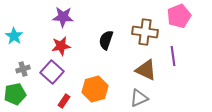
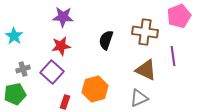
red rectangle: moved 1 px right, 1 px down; rotated 16 degrees counterclockwise
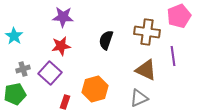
brown cross: moved 2 px right
purple square: moved 2 px left, 1 px down
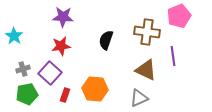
orange hexagon: rotated 20 degrees clockwise
green pentagon: moved 12 px right
red rectangle: moved 7 px up
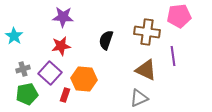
pink pentagon: rotated 15 degrees clockwise
orange hexagon: moved 11 px left, 10 px up
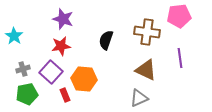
purple star: moved 2 px down; rotated 15 degrees clockwise
purple line: moved 7 px right, 2 px down
purple square: moved 1 px right, 1 px up
red rectangle: rotated 40 degrees counterclockwise
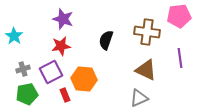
purple square: rotated 20 degrees clockwise
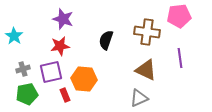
red star: moved 1 px left
purple square: rotated 15 degrees clockwise
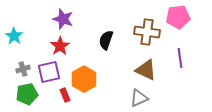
pink pentagon: moved 1 px left, 1 px down
red star: rotated 24 degrees counterclockwise
purple square: moved 2 px left
orange hexagon: rotated 25 degrees clockwise
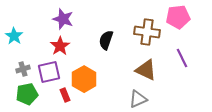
purple line: moved 2 px right; rotated 18 degrees counterclockwise
gray triangle: moved 1 px left, 1 px down
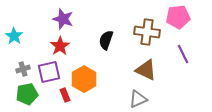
purple line: moved 1 px right, 4 px up
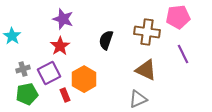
cyan star: moved 2 px left
purple square: moved 1 px down; rotated 15 degrees counterclockwise
